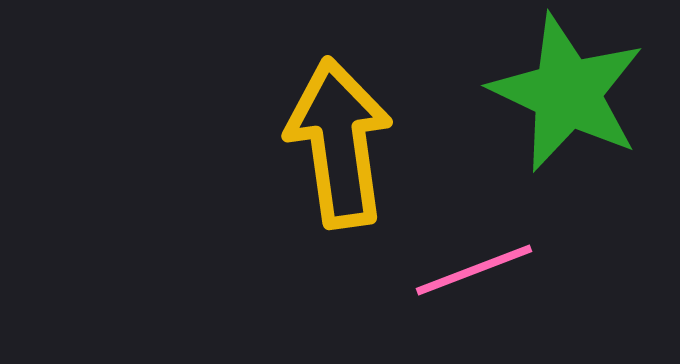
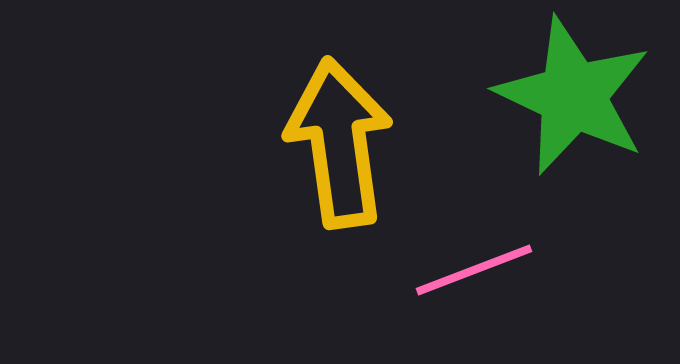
green star: moved 6 px right, 3 px down
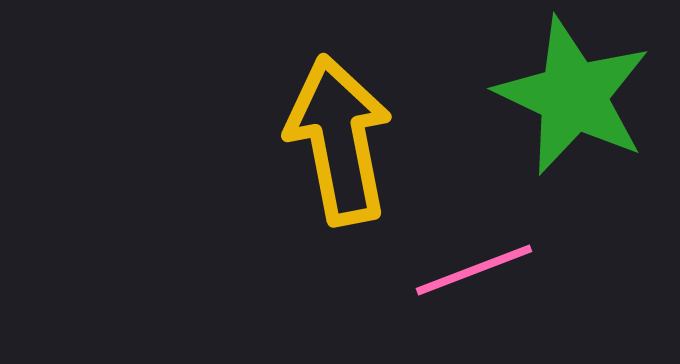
yellow arrow: moved 3 px up; rotated 3 degrees counterclockwise
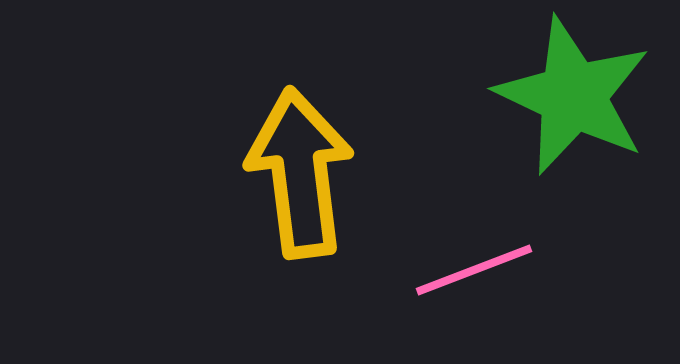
yellow arrow: moved 39 px left, 33 px down; rotated 4 degrees clockwise
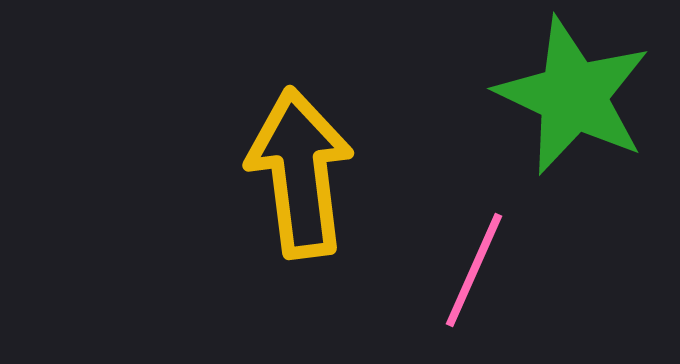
pink line: rotated 45 degrees counterclockwise
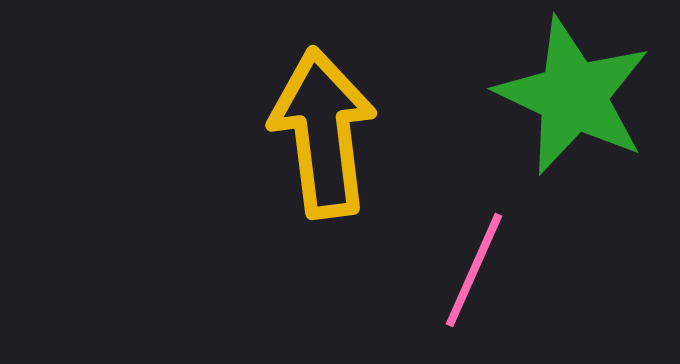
yellow arrow: moved 23 px right, 40 px up
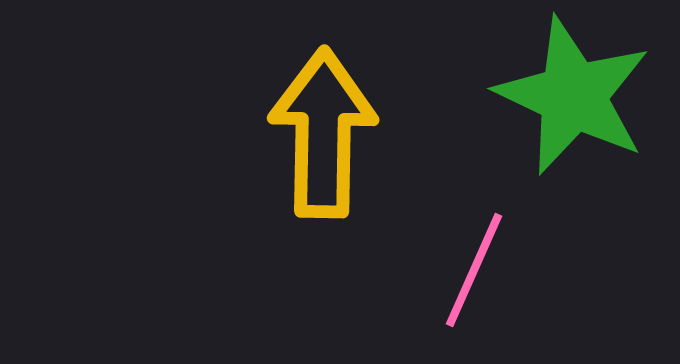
yellow arrow: rotated 8 degrees clockwise
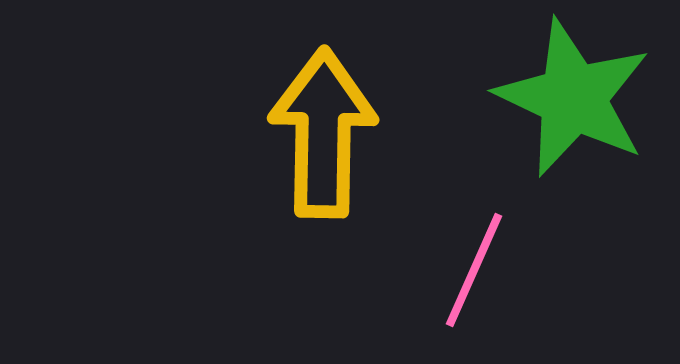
green star: moved 2 px down
